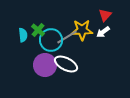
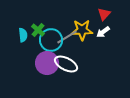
red triangle: moved 1 px left, 1 px up
purple circle: moved 2 px right, 2 px up
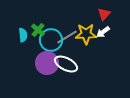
yellow star: moved 4 px right, 4 px down
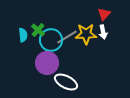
white arrow: rotated 64 degrees counterclockwise
white ellipse: moved 18 px down
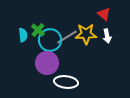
red triangle: rotated 32 degrees counterclockwise
white arrow: moved 4 px right, 4 px down
cyan circle: moved 1 px left
white ellipse: rotated 20 degrees counterclockwise
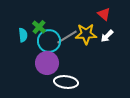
green cross: moved 1 px right, 3 px up
white arrow: rotated 56 degrees clockwise
cyan circle: moved 1 px left, 1 px down
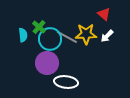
gray line: rotated 60 degrees clockwise
cyan circle: moved 1 px right, 2 px up
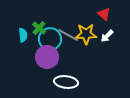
green cross: moved 1 px down
gray line: moved 1 px right, 2 px up
purple circle: moved 6 px up
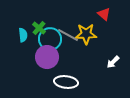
white arrow: moved 6 px right, 26 px down
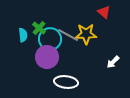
red triangle: moved 2 px up
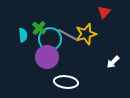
red triangle: rotated 32 degrees clockwise
yellow star: rotated 15 degrees counterclockwise
